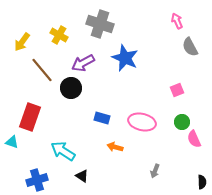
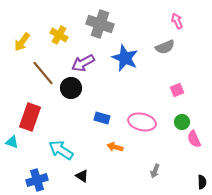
gray semicircle: moved 25 px left; rotated 84 degrees counterclockwise
brown line: moved 1 px right, 3 px down
cyan arrow: moved 2 px left, 1 px up
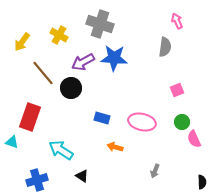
gray semicircle: rotated 60 degrees counterclockwise
blue star: moved 11 px left; rotated 20 degrees counterclockwise
purple arrow: moved 1 px up
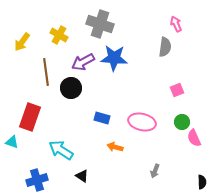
pink arrow: moved 1 px left, 3 px down
brown line: moved 3 px right, 1 px up; rotated 32 degrees clockwise
pink semicircle: moved 1 px up
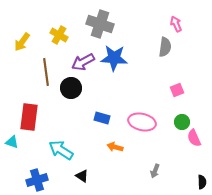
red rectangle: moved 1 px left; rotated 12 degrees counterclockwise
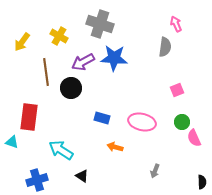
yellow cross: moved 1 px down
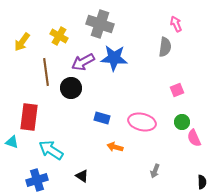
cyan arrow: moved 10 px left
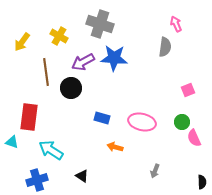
pink square: moved 11 px right
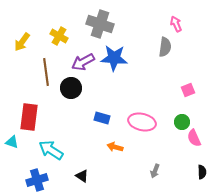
black semicircle: moved 10 px up
